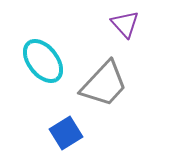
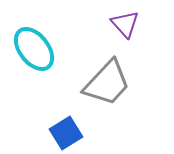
cyan ellipse: moved 9 px left, 12 px up
gray trapezoid: moved 3 px right, 1 px up
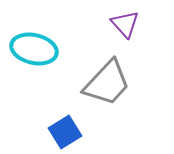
cyan ellipse: rotated 39 degrees counterclockwise
blue square: moved 1 px left, 1 px up
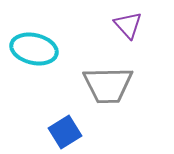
purple triangle: moved 3 px right, 1 px down
gray trapezoid: moved 1 px right, 2 px down; rotated 46 degrees clockwise
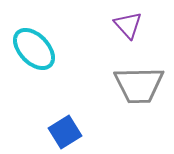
cyan ellipse: rotated 33 degrees clockwise
gray trapezoid: moved 31 px right
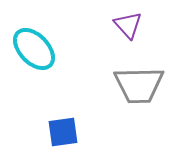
blue square: moved 2 px left; rotated 24 degrees clockwise
